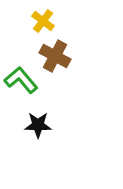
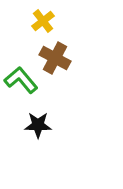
yellow cross: rotated 15 degrees clockwise
brown cross: moved 2 px down
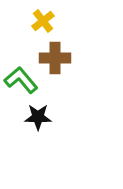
brown cross: rotated 28 degrees counterclockwise
black star: moved 8 px up
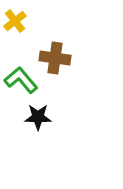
yellow cross: moved 28 px left
brown cross: rotated 8 degrees clockwise
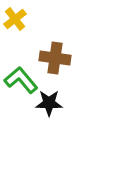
yellow cross: moved 2 px up
black star: moved 11 px right, 14 px up
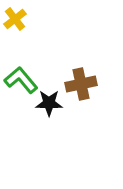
brown cross: moved 26 px right, 26 px down; rotated 20 degrees counterclockwise
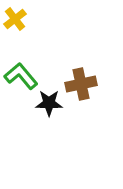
green L-shape: moved 4 px up
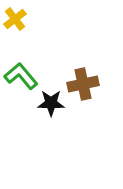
brown cross: moved 2 px right
black star: moved 2 px right
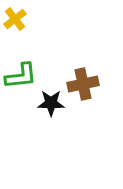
green L-shape: rotated 124 degrees clockwise
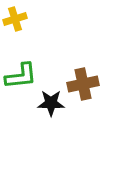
yellow cross: rotated 20 degrees clockwise
